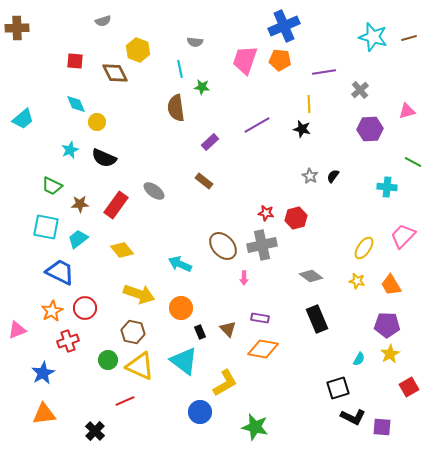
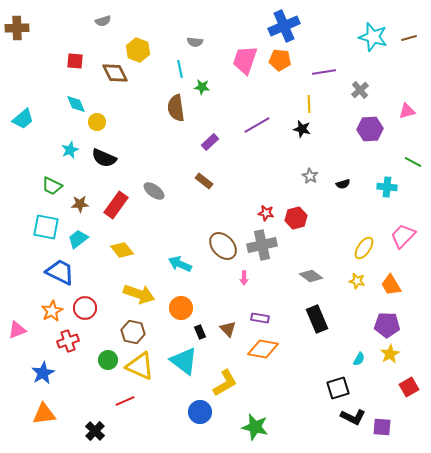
black semicircle at (333, 176): moved 10 px right, 8 px down; rotated 144 degrees counterclockwise
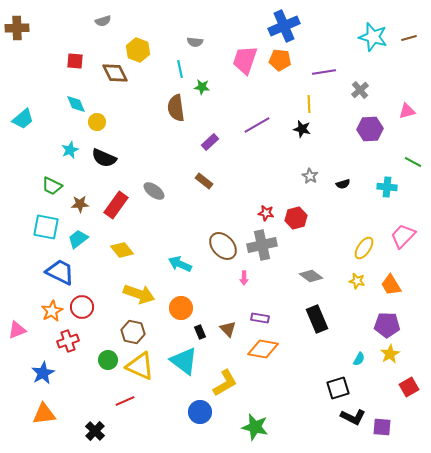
red circle at (85, 308): moved 3 px left, 1 px up
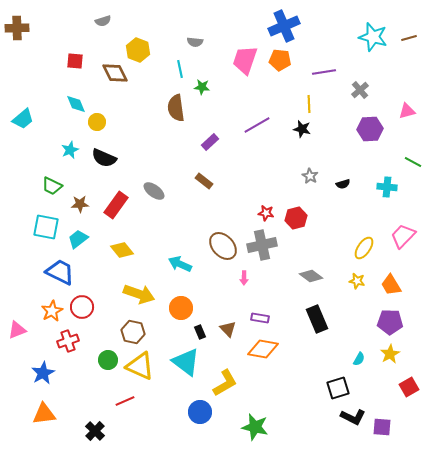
purple pentagon at (387, 325): moved 3 px right, 3 px up
cyan triangle at (184, 361): moved 2 px right, 1 px down
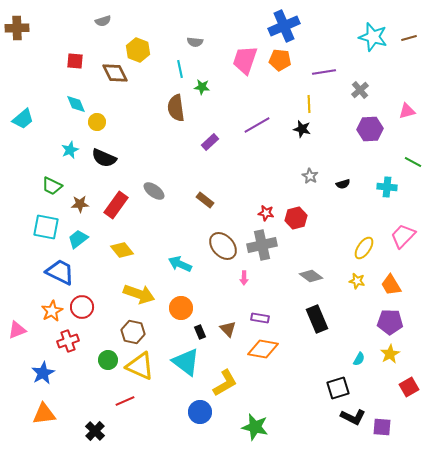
brown rectangle at (204, 181): moved 1 px right, 19 px down
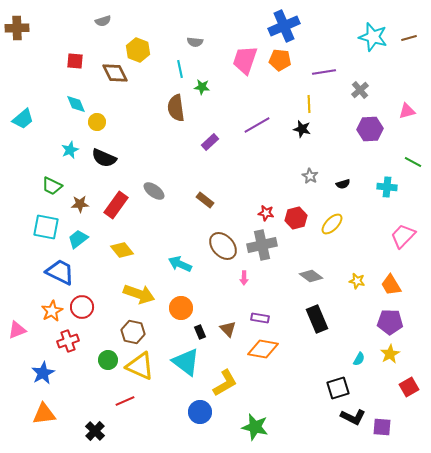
yellow ellipse at (364, 248): moved 32 px left, 24 px up; rotated 10 degrees clockwise
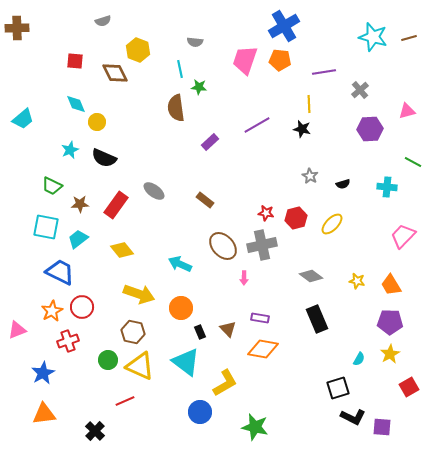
blue cross at (284, 26): rotated 8 degrees counterclockwise
green star at (202, 87): moved 3 px left
